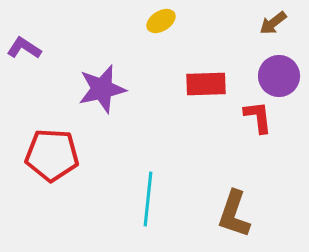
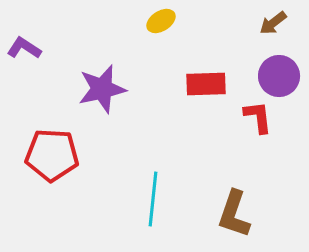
cyan line: moved 5 px right
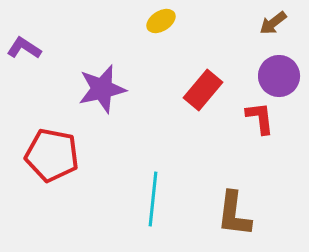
red rectangle: moved 3 px left, 6 px down; rotated 48 degrees counterclockwise
red L-shape: moved 2 px right, 1 px down
red pentagon: rotated 8 degrees clockwise
brown L-shape: rotated 12 degrees counterclockwise
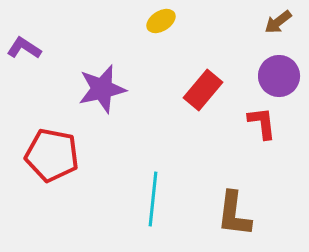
brown arrow: moved 5 px right, 1 px up
red L-shape: moved 2 px right, 5 px down
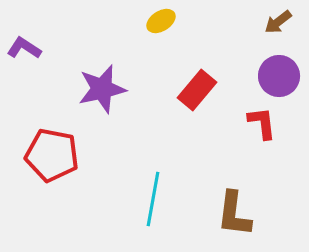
red rectangle: moved 6 px left
cyan line: rotated 4 degrees clockwise
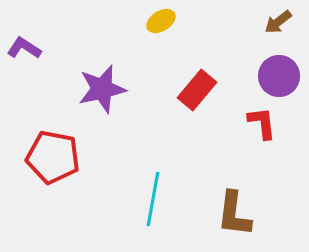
red pentagon: moved 1 px right, 2 px down
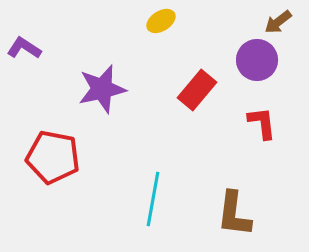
purple circle: moved 22 px left, 16 px up
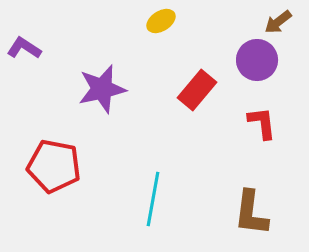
red pentagon: moved 1 px right, 9 px down
brown L-shape: moved 17 px right, 1 px up
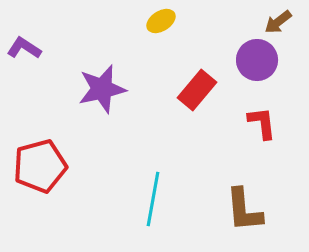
red pentagon: moved 14 px left; rotated 26 degrees counterclockwise
brown L-shape: moved 7 px left, 3 px up; rotated 12 degrees counterclockwise
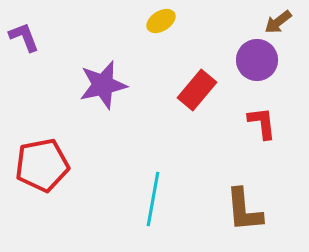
purple L-shape: moved 11 px up; rotated 36 degrees clockwise
purple star: moved 1 px right, 4 px up
red pentagon: moved 2 px right, 1 px up; rotated 4 degrees clockwise
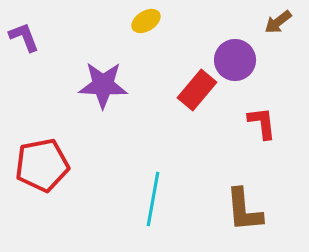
yellow ellipse: moved 15 px left
purple circle: moved 22 px left
purple star: rotated 15 degrees clockwise
